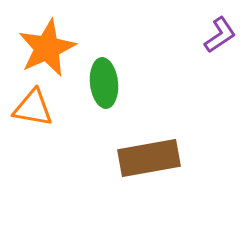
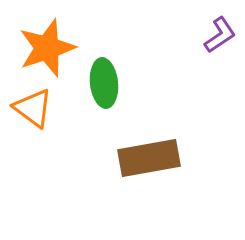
orange star: rotated 6 degrees clockwise
orange triangle: rotated 27 degrees clockwise
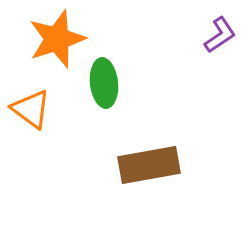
orange star: moved 10 px right, 9 px up
orange triangle: moved 2 px left, 1 px down
brown rectangle: moved 7 px down
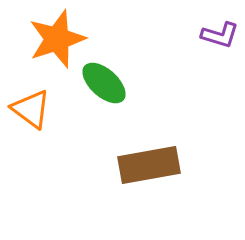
purple L-shape: rotated 51 degrees clockwise
green ellipse: rotated 42 degrees counterclockwise
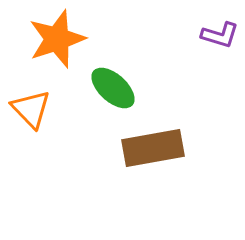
green ellipse: moved 9 px right, 5 px down
orange triangle: rotated 9 degrees clockwise
brown rectangle: moved 4 px right, 17 px up
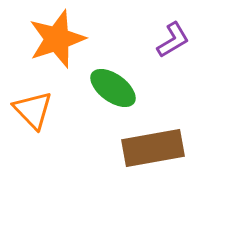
purple L-shape: moved 47 px left, 5 px down; rotated 48 degrees counterclockwise
green ellipse: rotated 6 degrees counterclockwise
orange triangle: moved 2 px right, 1 px down
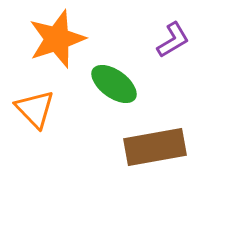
green ellipse: moved 1 px right, 4 px up
orange triangle: moved 2 px right, 1 px up
brown rectangle: moved 2 px right, 1 px up
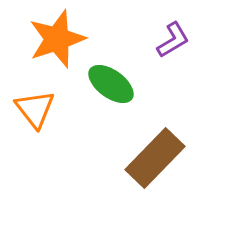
green ellipse: moved 3 px left
orange triangle: rotated 6 degrees clockwise
brown rectangle: moved 11 px down; rotated 36 degrees counterclockwise
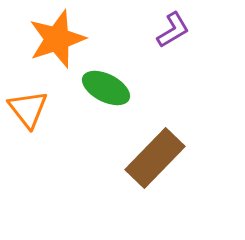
purple L-shape: moved 10 px up
green ellipse: moved 5 px left, 4 px down; rotated 9 degrees counterclockwise
orange triangle: moved 7 px left
